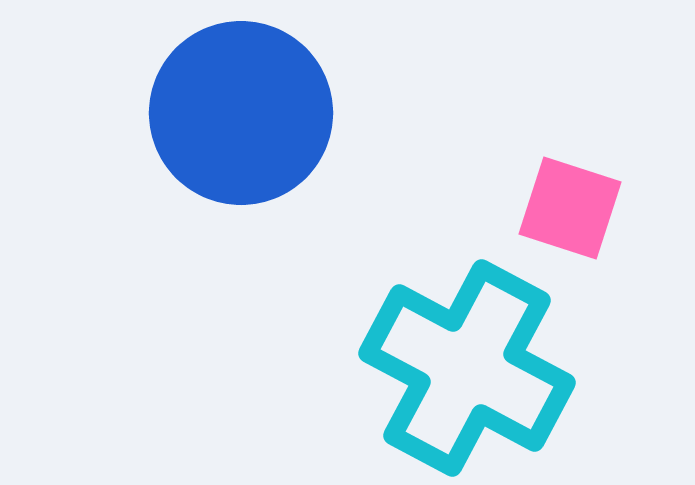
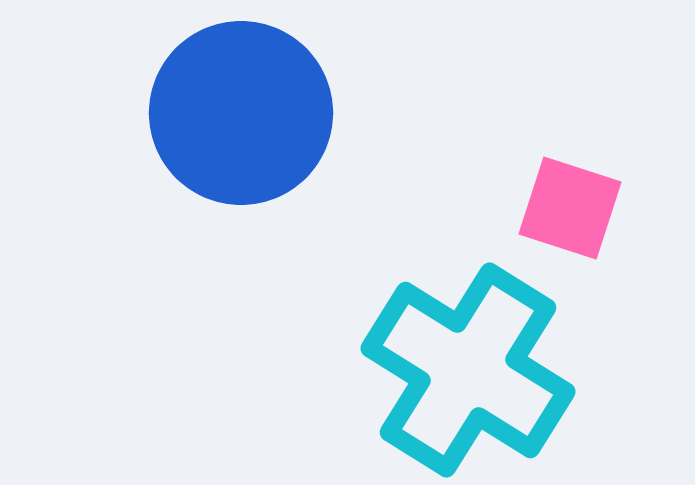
cyan cross: moved 1 px right, 2 px down; rotated 4 degrees clockwise
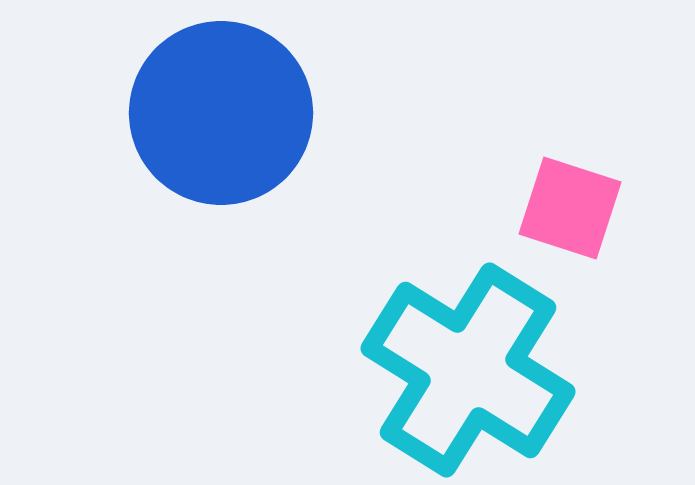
blue circle: moved 20 px left
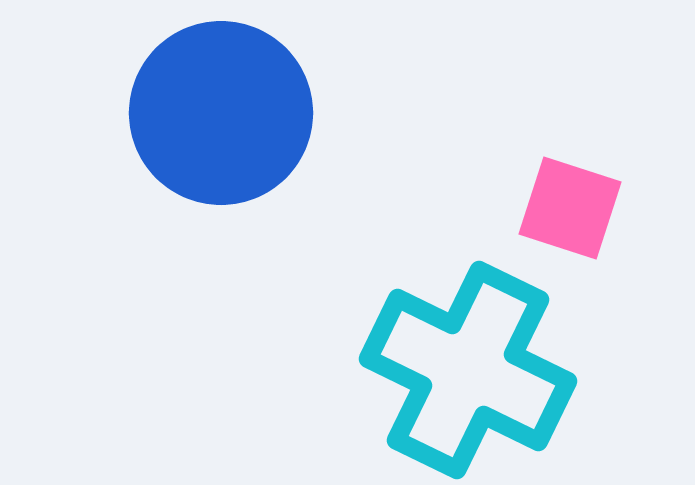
cyan cross: rotated 6 degrees counterclockwise
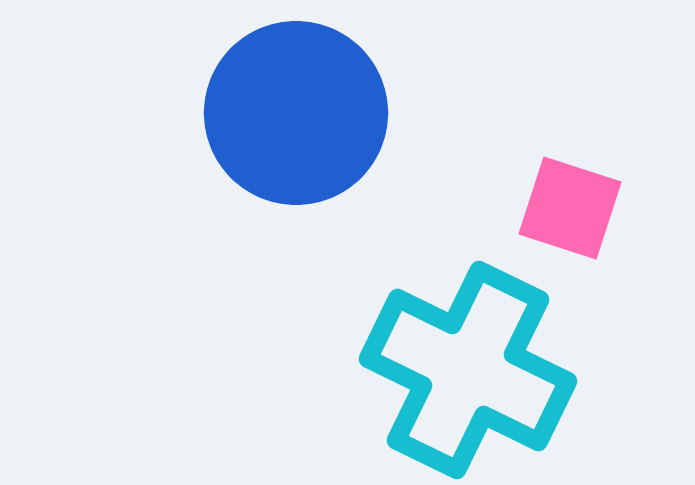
blue circle: moved 75 px right
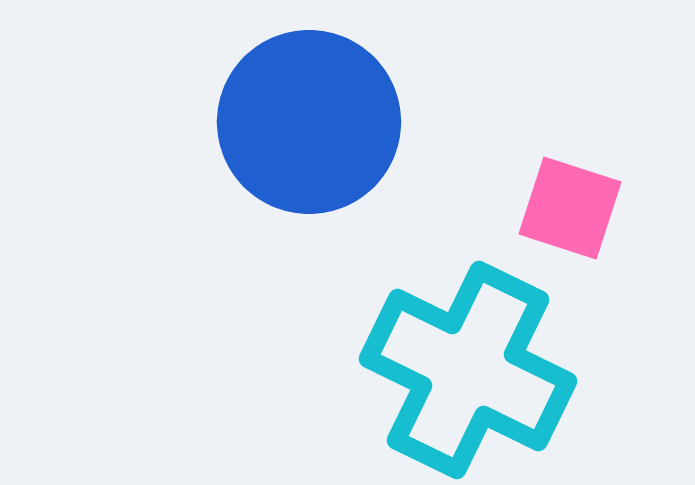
blue circle: moved 13 px right, 9 px down
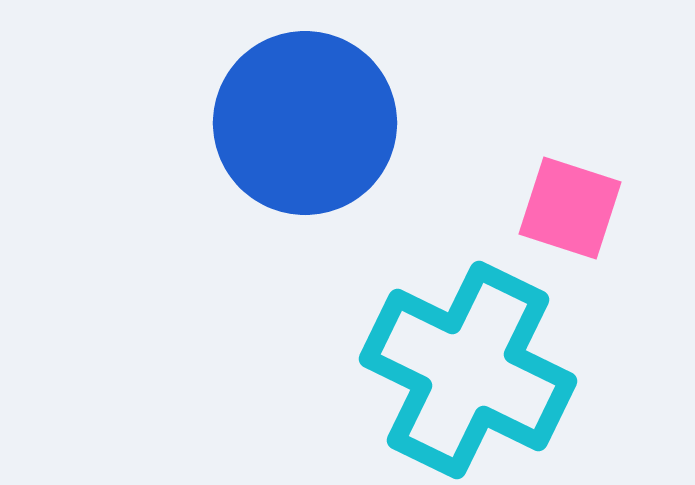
blue circle: moved 4 px left, 1 px down
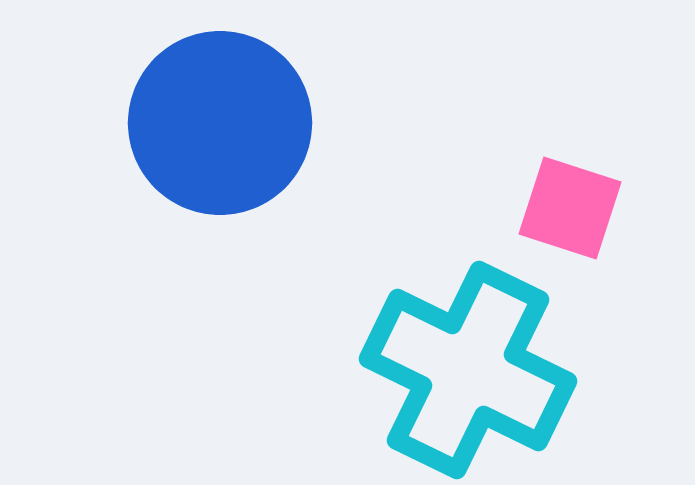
blue circle: moved 85 px left
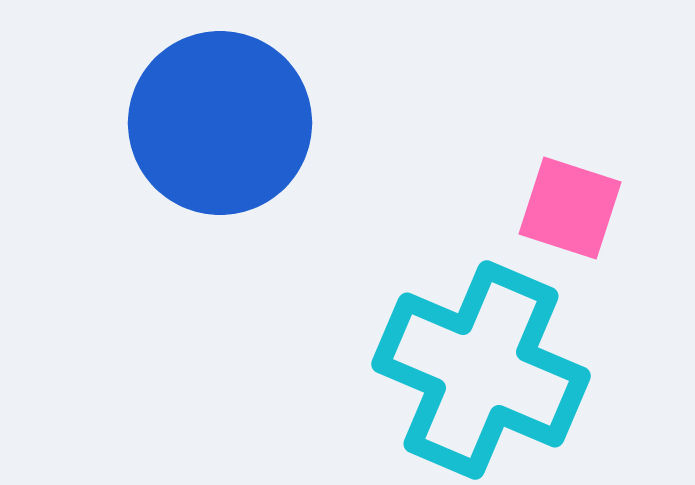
cyan cross: moved 13 px right; rotated 3 degrees counterclockwise
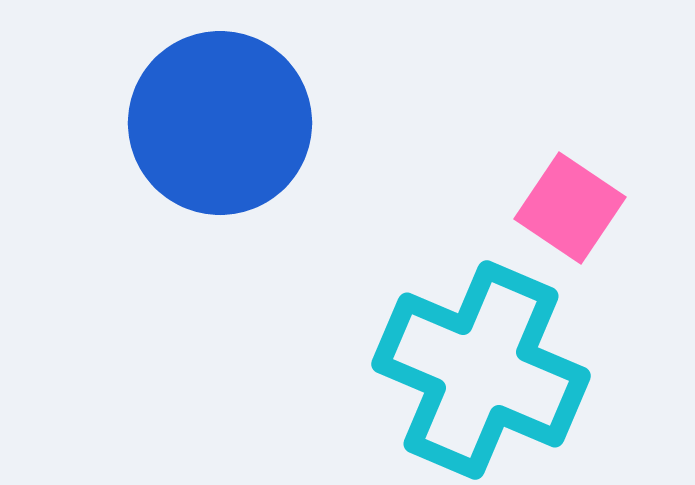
pink square: rotated 16 degrees clockwise
